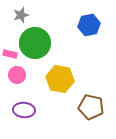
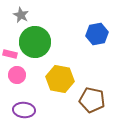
gray star: rotated 28 degrees counterclockwise
blue hexagon: moved 8 px right, 9 px down
green circle: moved 1 px up
brown pentagon: moved 1 px right, 7 px up
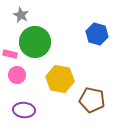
blue hexagon: rotated 25 degrees clockwise
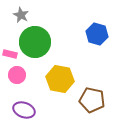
purple ellipse: rotated 15 degrees clockwise
